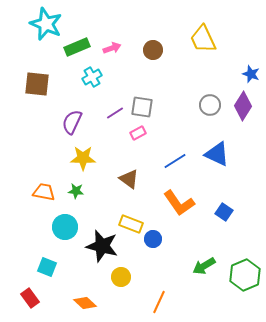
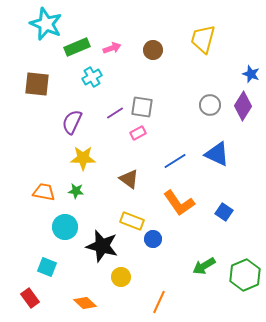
yellow trapezoid: rotated 40 degrees clockwise
yellow rectangle: moved 1 px right, 3 px up
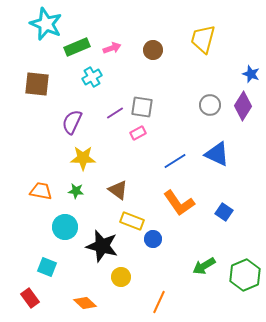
brown triangle: moved 11 px left, 11 px down
orange trapezoid: moved 3 px left, 1 px up
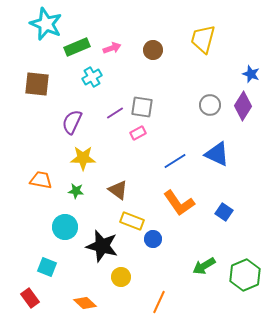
orange trapezoid: moved 11 px up
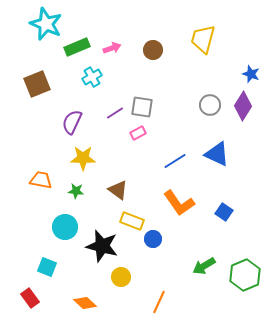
brown square: rotated 28 degrees counterclockwise
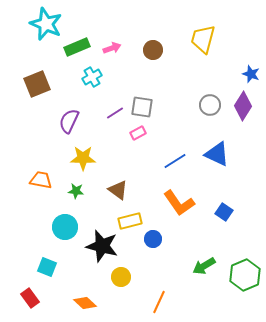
purple semicircle: moved 3 px left, 1 px up
yellow rectangle: moved 2 px left; rotated 35 degrees counterclockwise
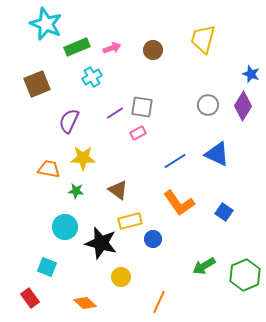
gray circle: moved 2 px left
orange trapezoid: moved 8 px right, 11 px up
black star: moved 1 px left, 3 px up
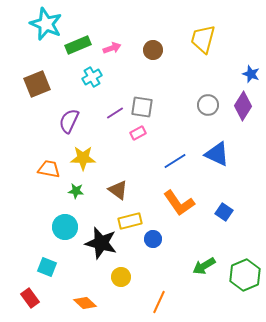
green rectangle: moved 1 px right, 2 px up
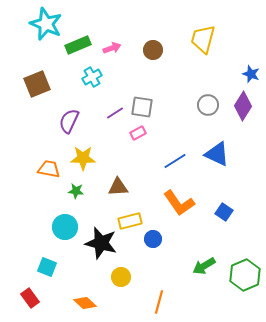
brown triangle: moved 3 px up; rotated 40 degrees counterclockwise
orange line: rotated 10 degrees counterclockwise
